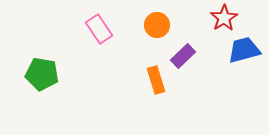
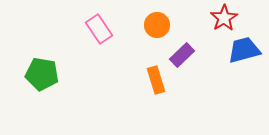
purple rectangle: moved 1 px left, 1 px up
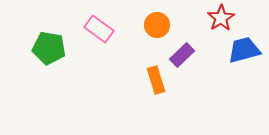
red star: moved 3 px left
pink rectangle: rotated 20 degrees counterclockwise
green pentagon: moved 7 px right, 26 px up
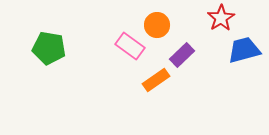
pink rectangle: moved 31 px right, 17 px down
orange rectangle: rotated 72 degrees clockwise
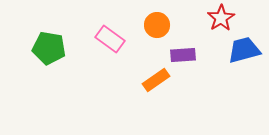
pink rectangle: moved 20 px left, 7 px up
purple rectangle: moved 1 px right; rotated 40 degrees clockwise
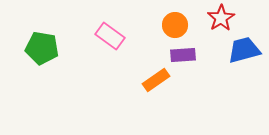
orange circle: moved 18 px right
pink rectangle: moved 3 px up
green pentagon: moved 7 px left
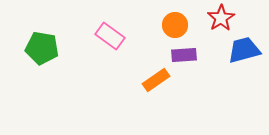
purple rectangle: moved 1 px right
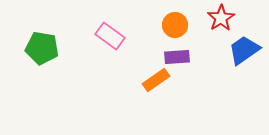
blue trapezoid: rotated 20 degrees counterclockwise
purple rectangle: moved 7 px left, 2 px down
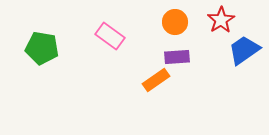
red star: moved 2 px down
orange circle: moved 3 px up
